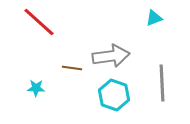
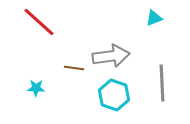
brown line: moved 2 px right
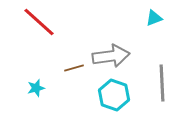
brown line: rotated 24 degrees counterclockwise
cyan star: rotated 18 degrees counterclockwise
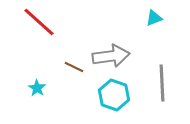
brown line: moved 1 px up; rotated 42 degrees clockwise
cyan star: moved 1 px right; rotated 24 degrees counterclockwise
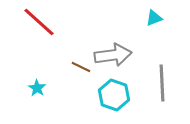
gray arrow: moved 2 px right, 1 px up
brown line: moved 7 px right
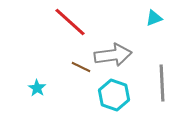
red line: moved 31 px right
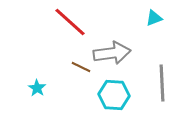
gray arrow: moved 1 px left, 2 px up
cyan hexagon: rotated 16 degrees counterclockwise
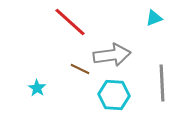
gray arrow: moved 2 px down
brown line: moved 1 px left, 2 px down
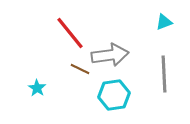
cyan triangle: moved 10 px right, 4 px down
red line: moved 11 px down; rotated 9 degrees clockwise
gray arrow: moved 2 px left
gray line: moved 2 px right, 9 px up
cyan hexagon: rotated 12 degrees counterclockwise
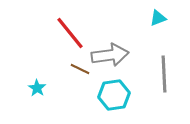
cyan triangle: moved 6 px left, 4 px up
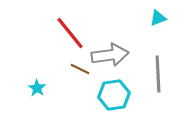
gray line: moved 6 px left
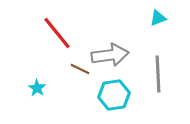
red line: moved 13 px left
